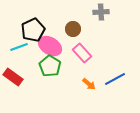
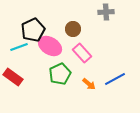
gray cross: moved 5 px right
green pentagon: moved 10 px right, 8 px down; rotated 15 degrees clockwise
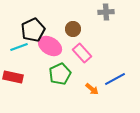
red rectangle: rotated 24 degrees counterclockwise
orange arrow: moved 3 px right, 5 px down
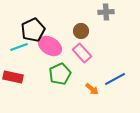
brown circle: moved 8 px right, 2 px down
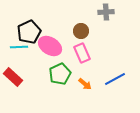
black pentagon: moved 4 px left, 2 px down
cyan line: rotated 18 degrees clockwise
pink rectangle: rotated 18 degrees clockwise
red rectangle: rotated 30 degrees clockwise
orange arrow: moved 7 px left, 5 px up
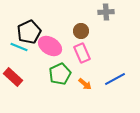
cyan line: rotated 24 degrees clockwise
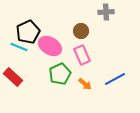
black pentagon: moved 1 px left
pink rectangle: moved 2 px down
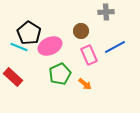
black pentagon: moved 1 px right, 1 px down; rotated 15 degrees counterclockwise
pink ellipse: rotated 55 degrees counterclockwise
pink rectangle: moved 7 px right
blue line: moved 32 px up
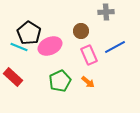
green pentagon: moved 7 px down
orange arrow: moved 3 px right, 2 px up
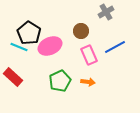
gray cross: rotated 28 degrees counterclockwise
orange arrow: rotated 32 degrees counterclockwise
